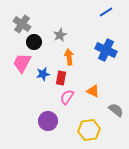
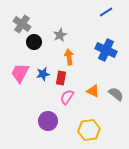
pink trapezoid: moved 2 px left, 10 px down
gray semicircle: moved 16 px up
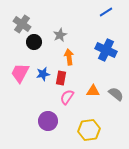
orange triangle: rotated 24 degrees counterclockwise
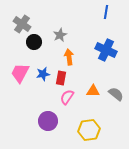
blue line: rotated 48 degrees counterclockwise
